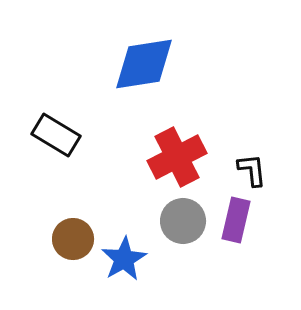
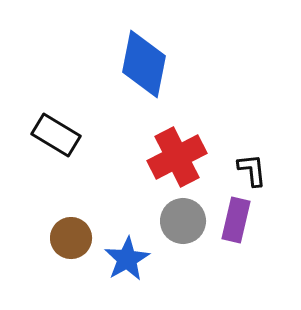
blue diamond: rotated 70 degrees counterclockwise
brown circle: moved 2 px left, 1 px up
blue star: moved 3 px right
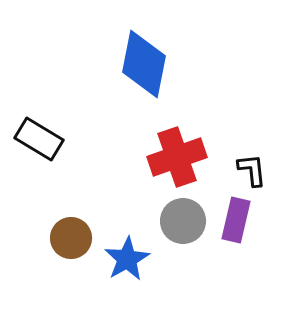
black rectangle: moved 17 px left, 4 px down
red cross: rotated 8 degrees clockwise
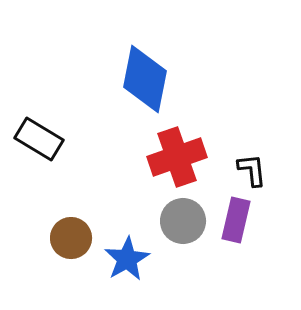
blue diamond: moved 1 px right, 15 px down
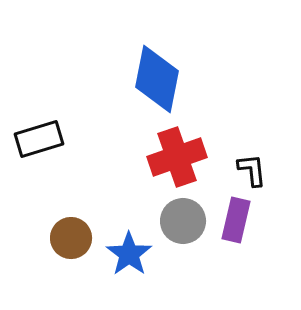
blue diamond: moved 12 px right
black rectangle: rotated 48 degrees counterclockwise
blue star: moved 2 px right, 5 px up; rotated 6 degrees counterclockwise
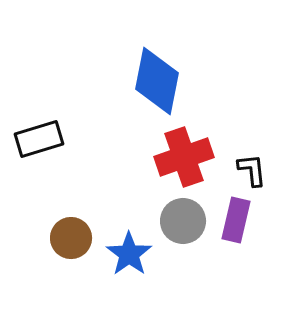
blue diamond: moved 2 px down
red cross: moved 7 px right
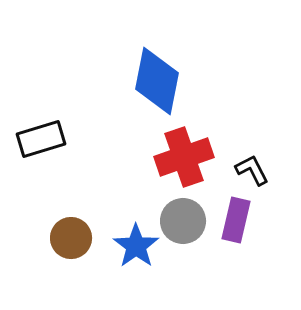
black rectangle: moved 2 px right
black L-shape: rotated 21 degrees counterclockwise
blue star: moved 7 px right, 8 px up
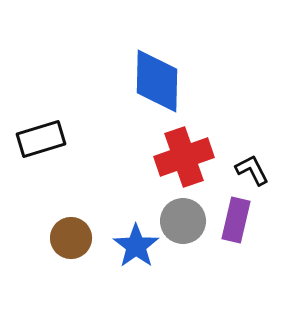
blue diamond: rotated 10 degrees counterclockwise
